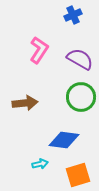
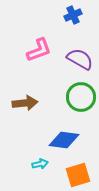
pink L-shape: rotated 36 degrees clockwise
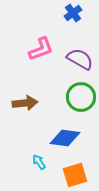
blue cross: moved 2 px up; rotated 12 degrees counterclockwise
pink L-shape: moved 2 px right, 1 px up
blue diamond: moved 1 px right, 2 px up
cyan arrow: moved 1 px left, 2 px up; rotated 112 degrees counterclockwise
orange square: moved 3 px left
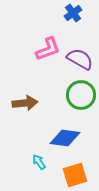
pink L-shape: moved 7 px right
green circle: moved 2 px up
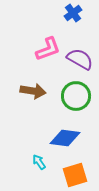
green circle: moved 5 px left, 1 px down
brown arrow: moved 8 px right, 12 px up; rotated 15 degrees clockwise
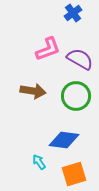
blue diamond: moved 1 px left, 2 px down
orange square: moved 1 px left, 1 px up
